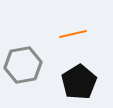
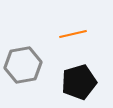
black pentagon: rotated 16 degrees clockwise
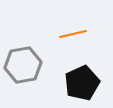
black pentagon: moved 3 px right, 1 px down; rotated 8 degrees counterclockwise
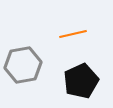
black pentagon: moved 1 px left, 2 px up
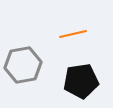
black pentagon: rotated 16 degrees clockwise
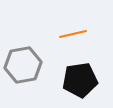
black pentagon: moved 1 px left, 1 px up
